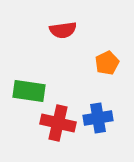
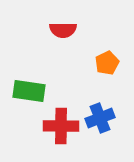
red semicircle: rotated 8 degrees clockwise
blue cross: moved 2 px right; rotated 12 degrees counterclockwise
red cross: moved 3 px right, 3 px down; rotated 12 degrees counterclockwise
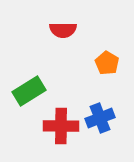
orange pentagon: rotated 15 degrees counterclockwise
green rectangle: rotated 40 degrees counterclockwise
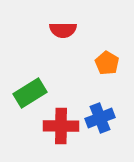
green rectangle: moved 1 px right, 2 px down
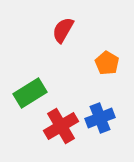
red semicircle: rotated 120 degrees clockwise
red cross: rotated 32 degrees counterclockwise
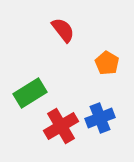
red semicircle: rotated 112 degrees clockwise
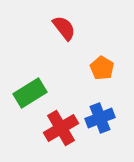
red semicircle: moved 1 px right, 2 px up
orange pentagon: moved 5 px left, 5 px down
red cross: moved 2 px down
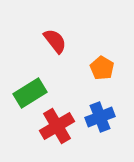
red semicircle: moved 9 px left, 13 px down
blue cross: moved 1 px up
red cross: moved 4 px left, 2 px up
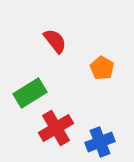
blue cross: moved 25 px down
red cross: moved 1 px left, 2 px down
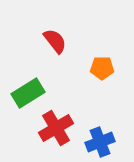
orange pentagon: rotated 30 degrees counterclockwise
green rectangle: moved 2 px left
